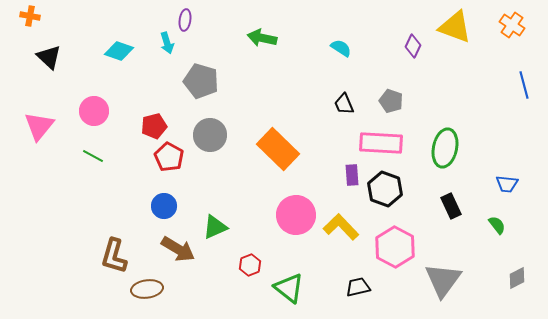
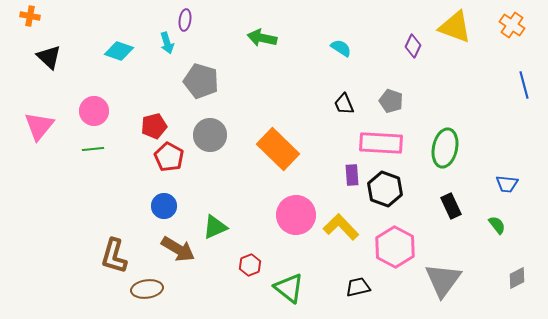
green line at (93, 156): moved 7 px up; rotated 35 degrees counterclockwise
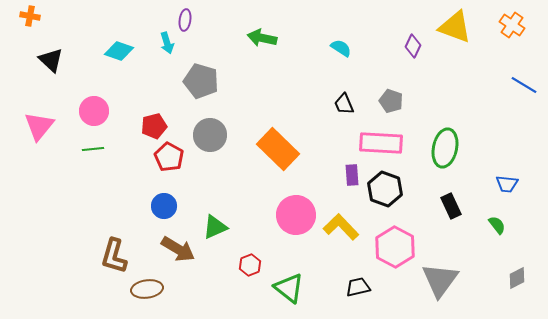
black triangle at (49, 57): moved 2 px right, 3 px down
blue line at (524, 85): rotated 44 degrees counterclockwise
gray triangle at (443, 280): moved 3 px left
